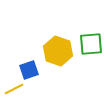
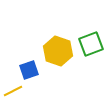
green square: rotated 15 degrees counterclockwise
yellow line: moved 1 px left, 2 px down
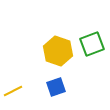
green square: moved 1 px right
blue square: moved 27 px right, 17 px down
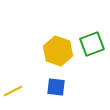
blue square: rotated 24 degrees clockwise
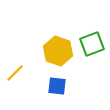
blue square: moved 1 px right, 1 px up
yellow line: moved 2 px right, 18 px up; rotated 18 degrees counterclockwise
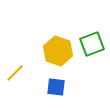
blue square: moved 1 px left, 1 px down
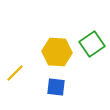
green square: rotated 15 degrees counterclockwise
yellow hexagon: moved 1 px left, 1 px down; rotated 16 degrees counterclockwise
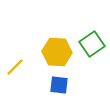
yellow line: moved 6 px up
blue square: moved 3 px right, 2 px up
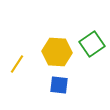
yellow line: moved 2 px right, 3 px up; rotated 12 degrees counterclockwise
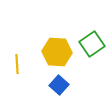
yellow line: rotated 36 degrees counterclockwise
blue square: rotated 36 degrees clockwise
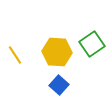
yellow line: moved 2 px left, 9 px up; rotated 30 degrees counterclockwise
